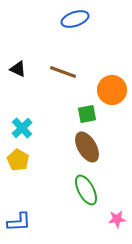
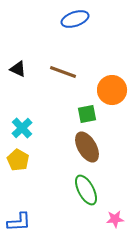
pink star: moved 2 px left
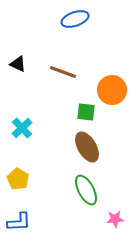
black triangle: moved 5 px up
green square: moved 1 px left, 2 px up; rotated 18 degrees clockwise
yellow pentagon: moved 19 px down
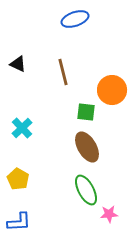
brown line: rotated 56 degrees clockwise
pink star: moved 6 px left, 5 px up
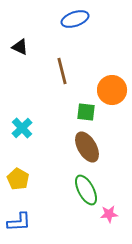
black triangle: moved 2 px right, 17 px up
brown line: moved 1 px left, 1 px up
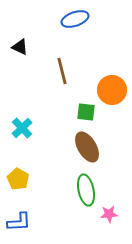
green ellipse: rotated 16 degrees clockwise
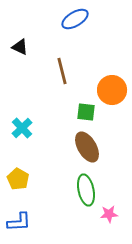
blue ellipse: rotated 12 degrees counterclockwise
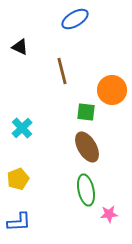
yellow pentagon: rotated 20 degrees clockwise
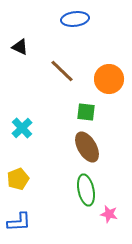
blue ellipse: rotated 24 degrees clockwise
brown line: rotated 32 degrees counterclockwise
orange circle: moved 3 px left, 11 px up
pink star: rotated 18 degrees clockwise
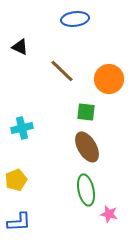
cyan cross: rotated 30 degrees clockwise
yellow pentagon: moved 2 px left, 1 px down
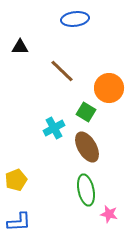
black triangle: rotated 24 degrees counterclockwise
orange circle: moved 9 px down
green square: rotated 24 degrees clockwise
cyan cross: moved 32 px right; rotated 15 degrees counterclockwise
